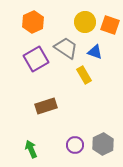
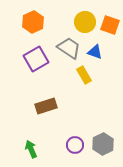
gray trapezoid: moved 3 px right
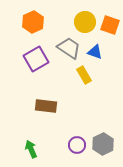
brown rectangle: rotated 25 degrees clockwise
purple circle: moved 2 px right
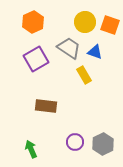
purple circle: moved 2 px left, 3 px up
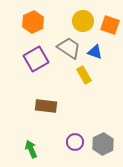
yellow circle: moved 2 px left, 1 px up
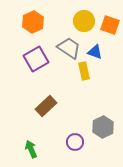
yellow circle: moved 1 px right
yellow rectangle: moved 4 px up; rotated 18 degrees clockwise
brown rectangle: rotated 50 degrees counterclockwise
gray hexagon: moved 17 px up
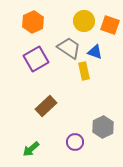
green arrow: rotated 108 degrees counterclockwise
